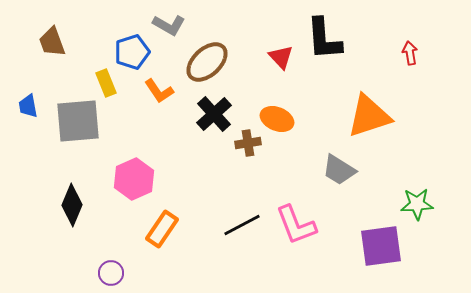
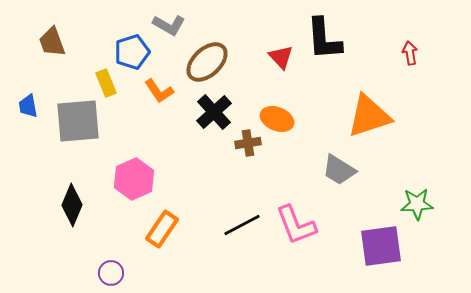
black cross: moved 2 px up
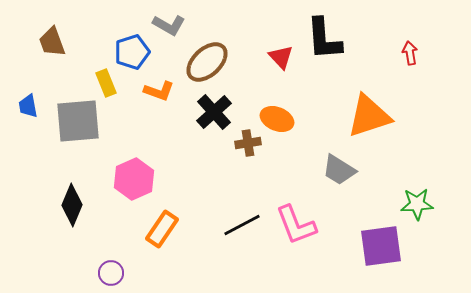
orange L-shape: rotated 36 degrees counterclockwise
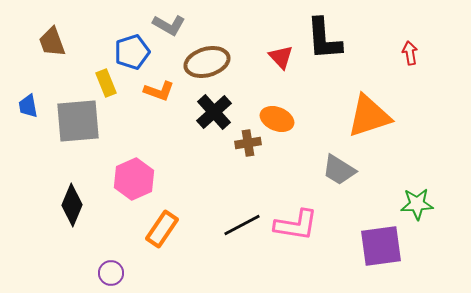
brown ellipse: rotated 27 degrees clockwise
pink L-shape: rotated 60 degrees counterclockwise
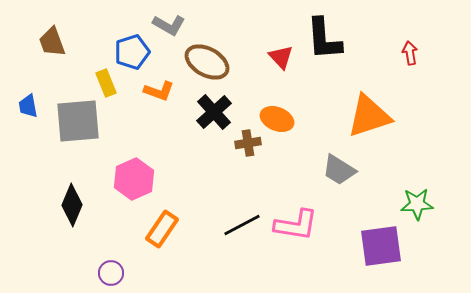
brown ellipse: rotated 45 degrees clockwise
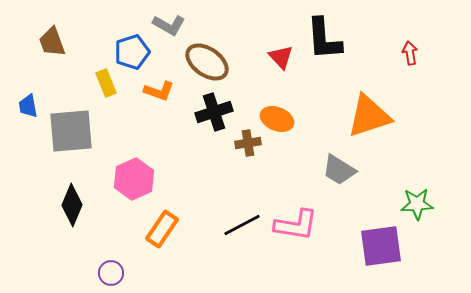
brown ellipse: rotated 6 degrees clockwise
black cross: rotated 24 degrees clockwise
gray square: moved 7 px left, 10 px down
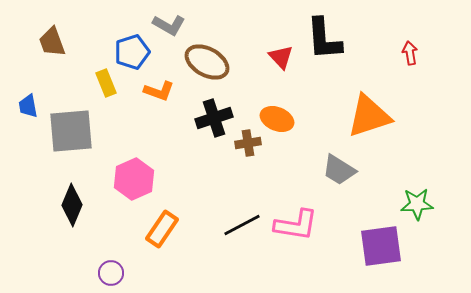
brown ellipse: rotated 6 degrees counterclockwise
black cross: moved 6 px down
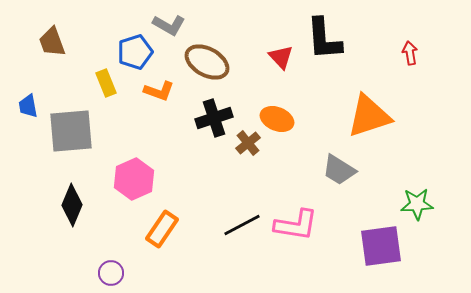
blue pentagon: moved 3 px right
brown cross: rotated 30 degrees counterclockwise
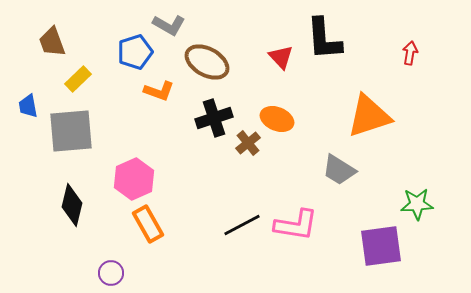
red arrow: rotated 20 degrees clockwise
yellow rectangle: moved 28 px left, 4 px up; rotated 68 degrees clockwise
black diamond: rotated 9 degrees counterclockwise
orange rectangle: moved 14 px left, 5 px up; rotated 63 degrees counterclockwise
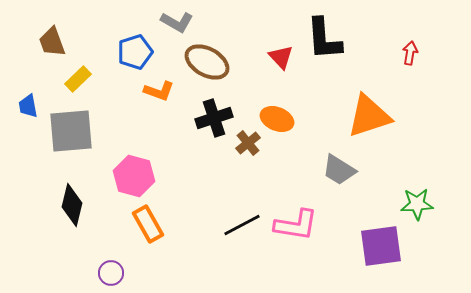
gray L-shape: moved 8 px right, 3 px up
pink hexagon: moved 3 px up; rotated 21 degrees counterclockwise
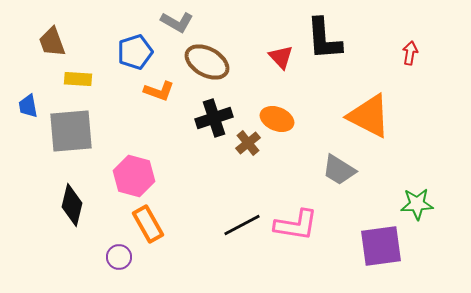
yellow rectangle: rotated 48 degrees clockwise
orange triangle: rotated 45 degrees clockwise
purple circle: moved 8 px right, 16 px up
